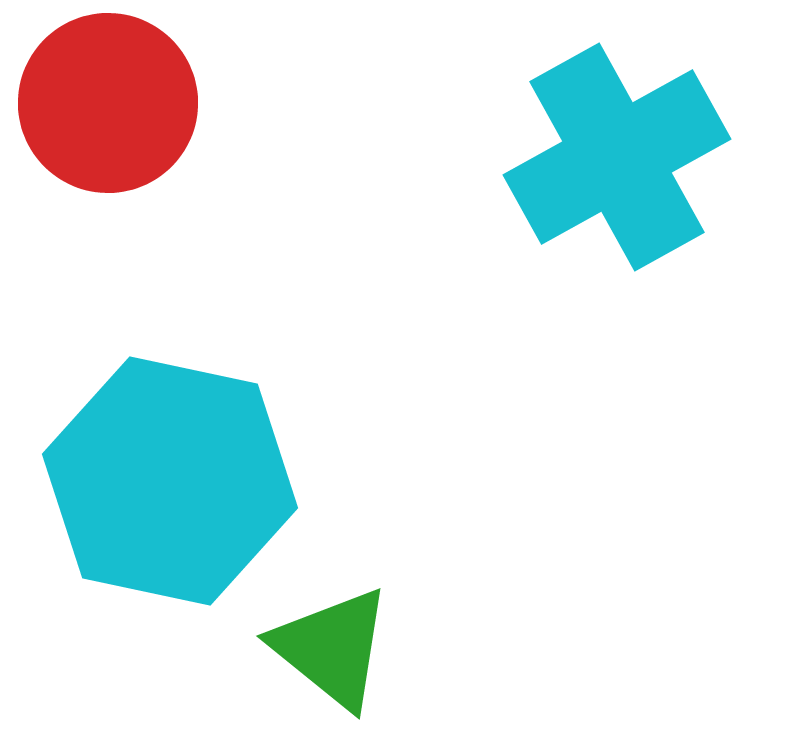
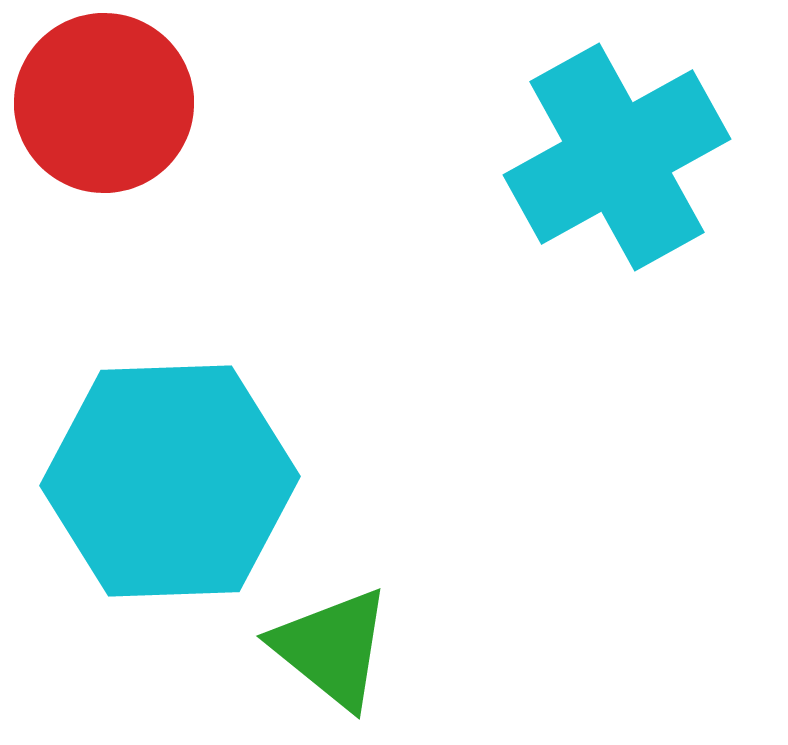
red circle: moved 4 px left
cyan hexagon: rotated 14 degrees counterclockwise
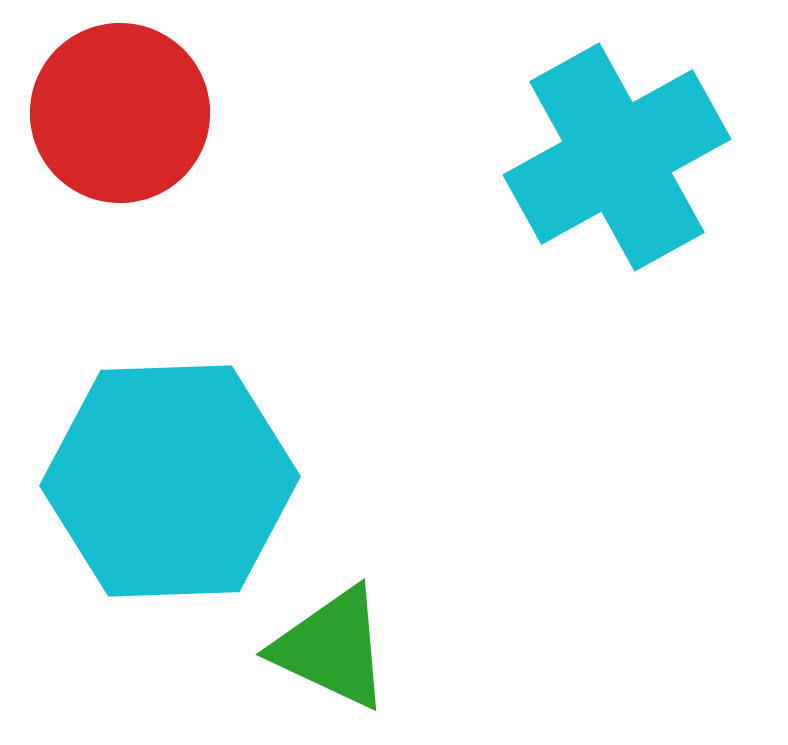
red circle: moved 16 px right, 10 px down
green triangle: rotated 14 degrees counterclockwise
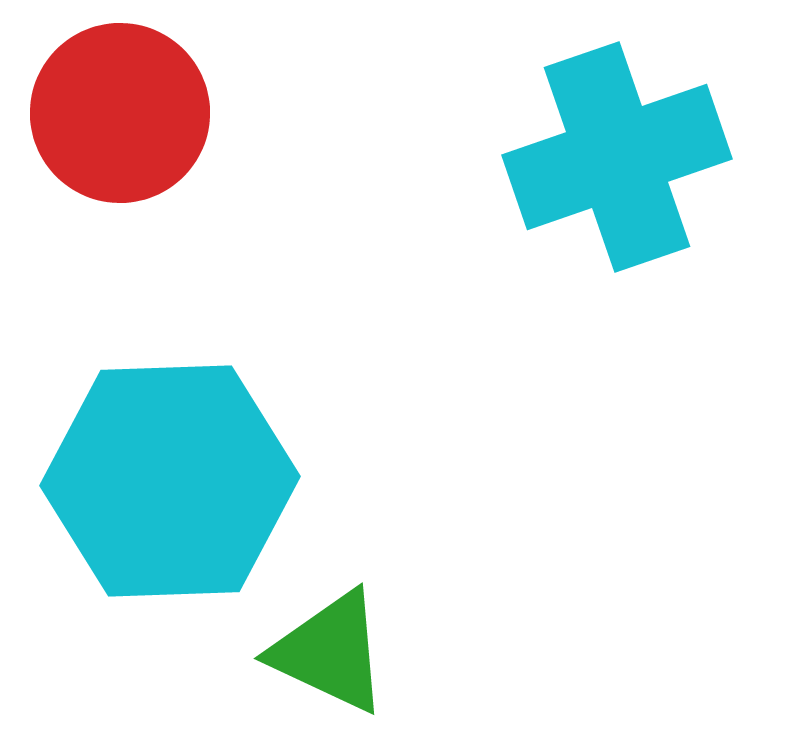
cyan cross: rotated 10 degrees clockwise
green triangle: moved 2 px left, 4 px down
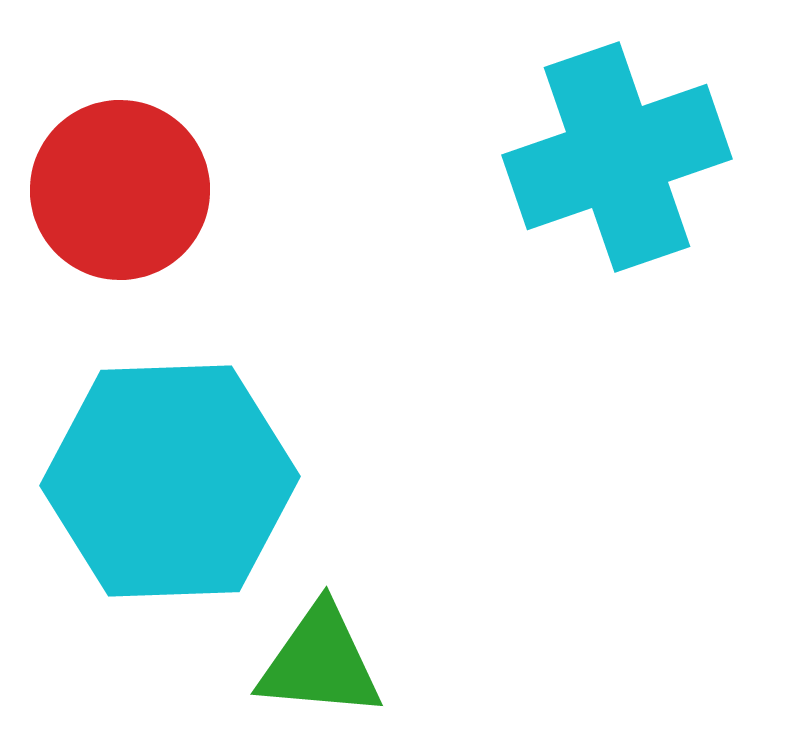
red circle: moved 77 px down
green triangle: moved 10 px left, 10 px down; rotated 20 degrees counterclockwise
